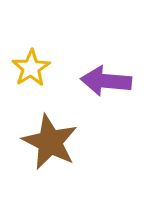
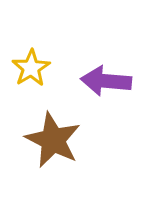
brown star: moved 3 px right, 2 px up
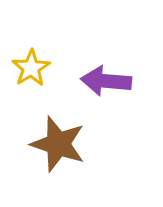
brown star: moved 5 px right, 4 px down; rotated 8 degrees counterclockwise
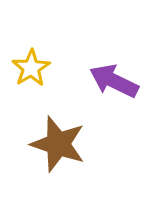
purple arrow: moved 8 px right; rotated 21 degrees clockwise
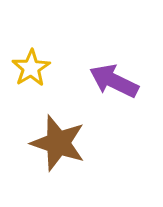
brown star: moved 1 px up
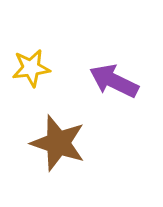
yellow star: rotated 24 degrees clockwise
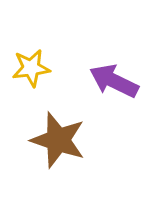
brown star: moved 3 px up
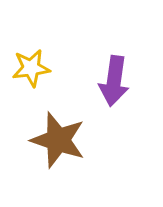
purple arrow: rotated 108 degrees counterclockwise
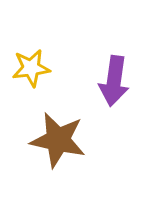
brown star: rotated 6 degrees counterclockwise
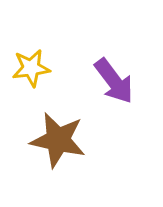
purple arrow: rotated 45 degrees counterclockwise
